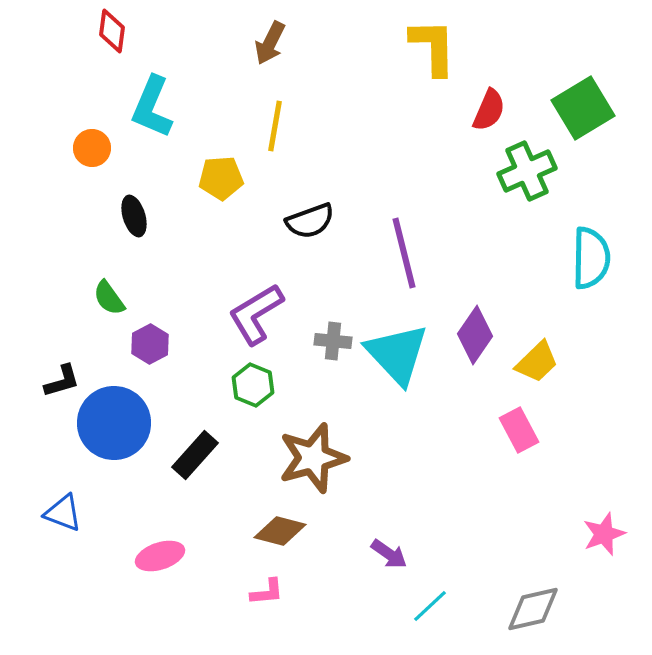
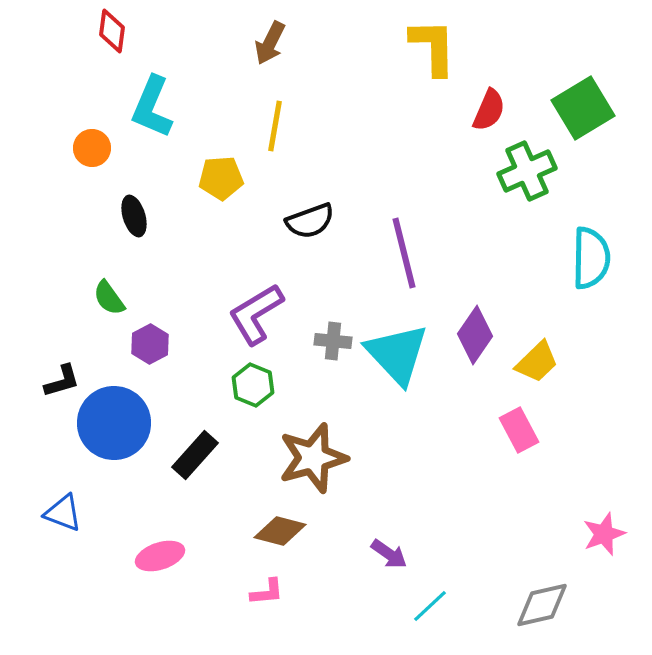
gray diamond: moved 9 px right, 4 px up
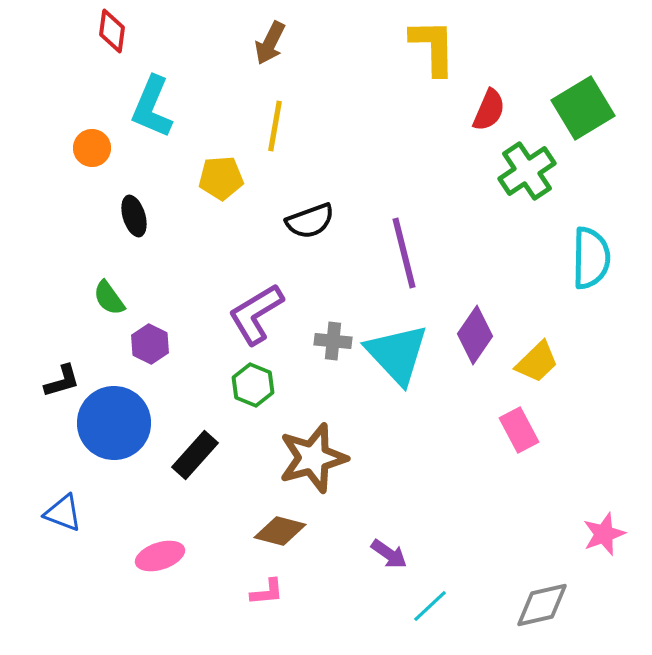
green cross: rotated 10 degrees counterclockwise
purple hexagon: rotated 6 degrees counterclockwise
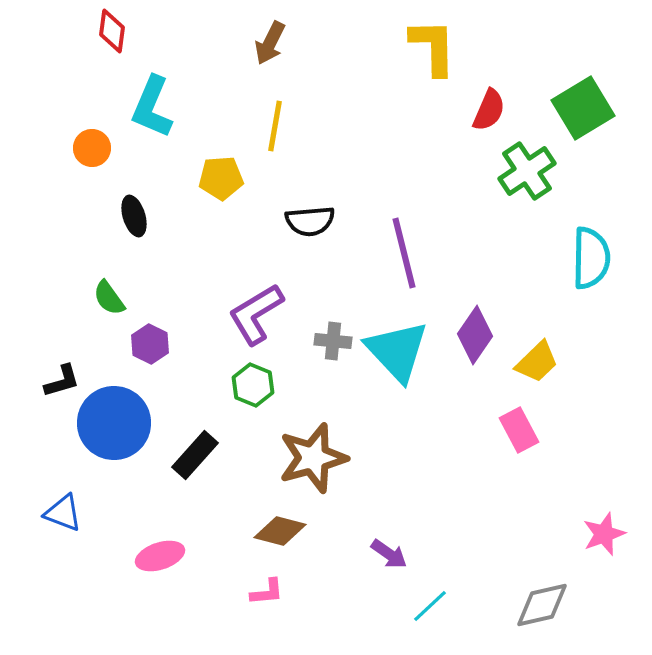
black semicircle: rotated 15 degrees clockwise
cyan triangle: moved 3 px up
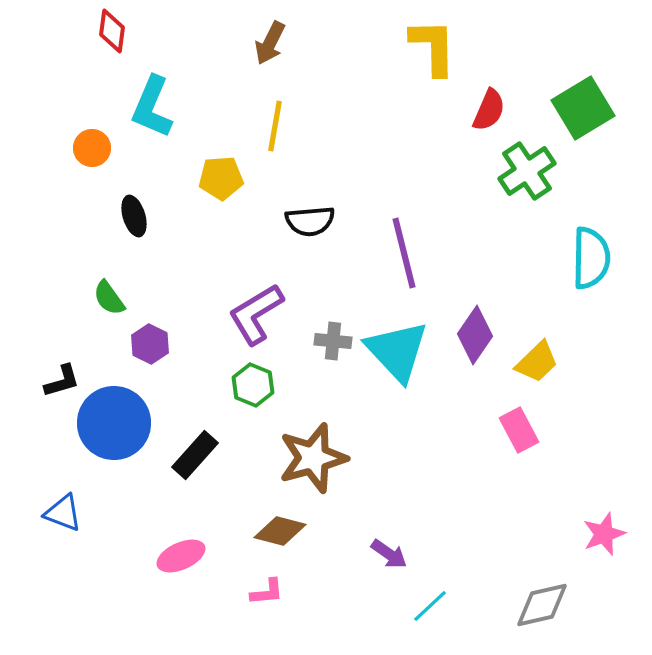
pink ellipse: moved 21 px right; rotated 6 degrees counterclockwise
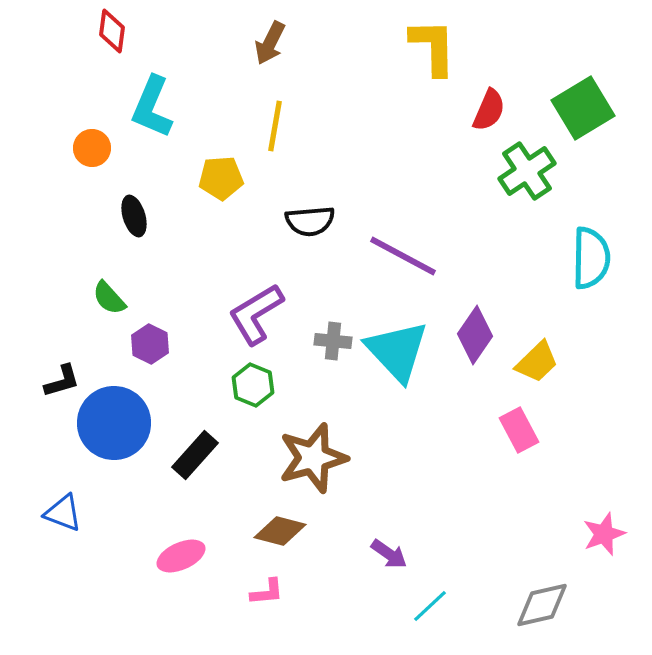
purple line: moved 1 px left, 3 px down; rotated 48 degrees counterclockwise
green semicircle: rotated 6 degrees counterclockwise
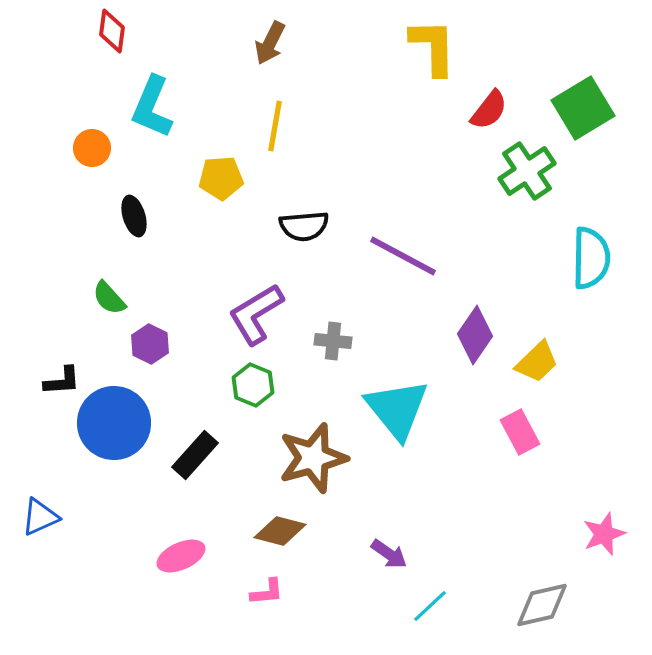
red semicircle: rotated 15 degrees clockwise
black semicircle: moved 6 px left, 5 px down
cyan triangle: moved 58 px down; rotated 4 degrees clockwise
black L-shape: rotated 12 degrees clockwise
pink rectangle: moved 1 px right, 2 px down
blue triangle: moved 23 px left, 4 px down; rotated 45 degrees counterclockwise
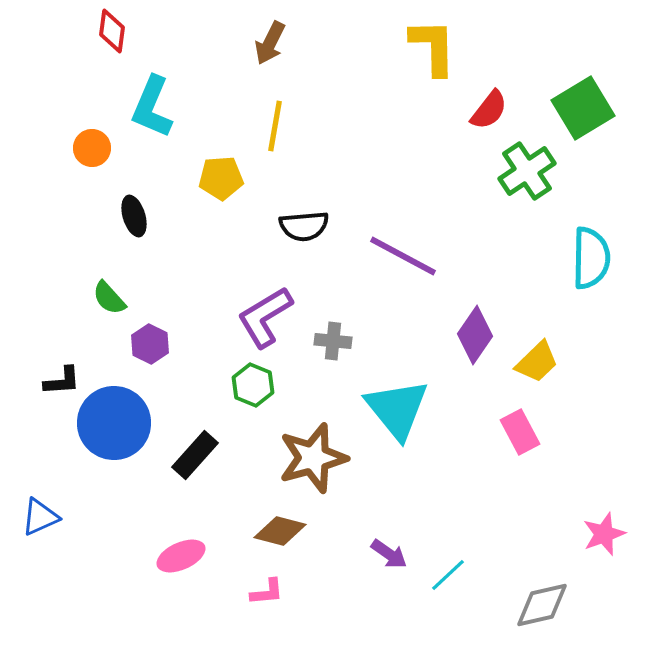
purple L-shape: moved 9 px right, 3 px down
cyan line: moved 18 px right, 31 px up
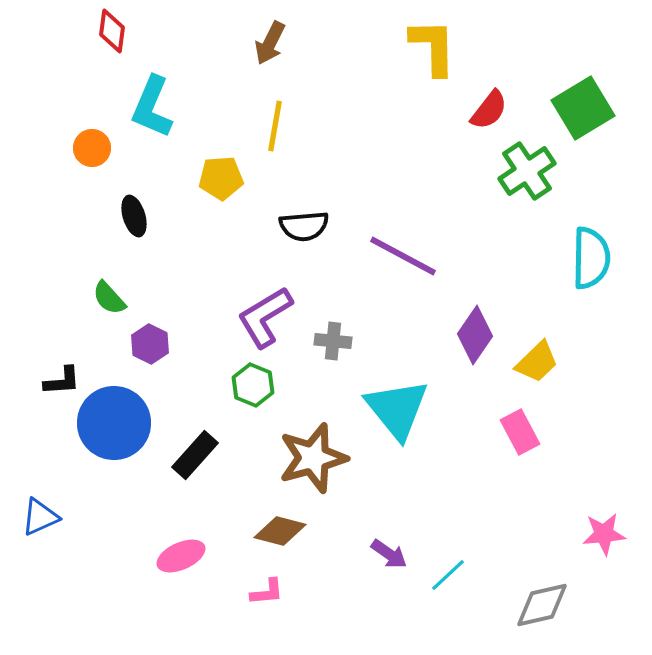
pink star: rotated 15 degrees clockwise
